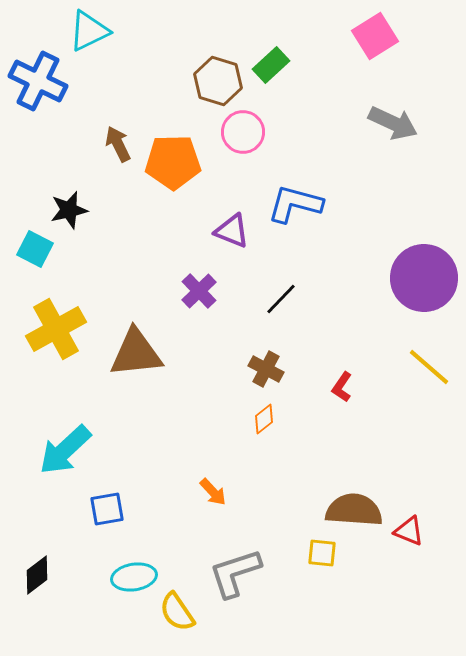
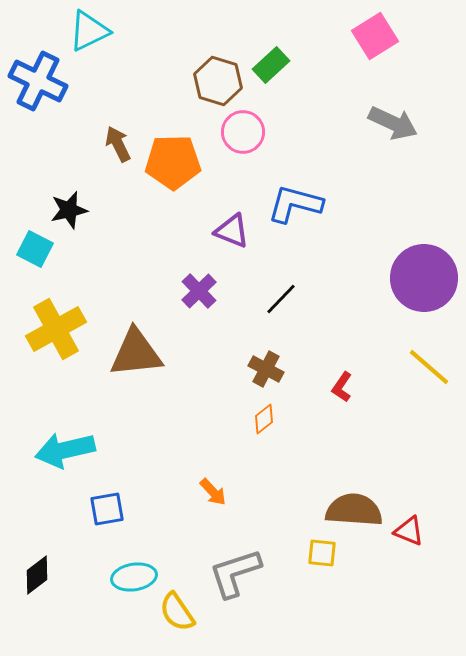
cyan arrow: rotated 30 degrees clockwise
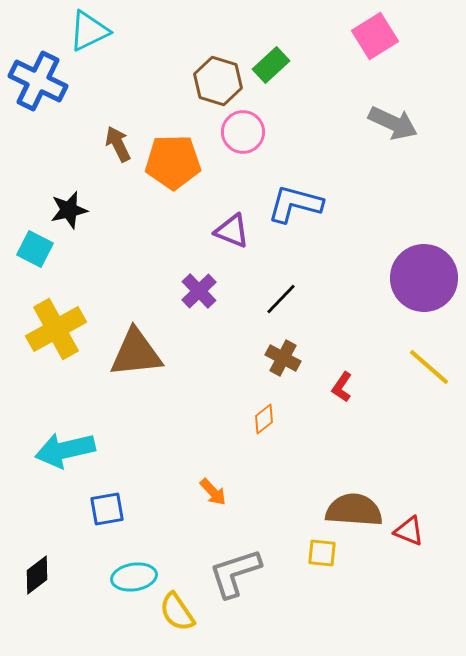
brown cross: moved 17 px right, 11 px up
